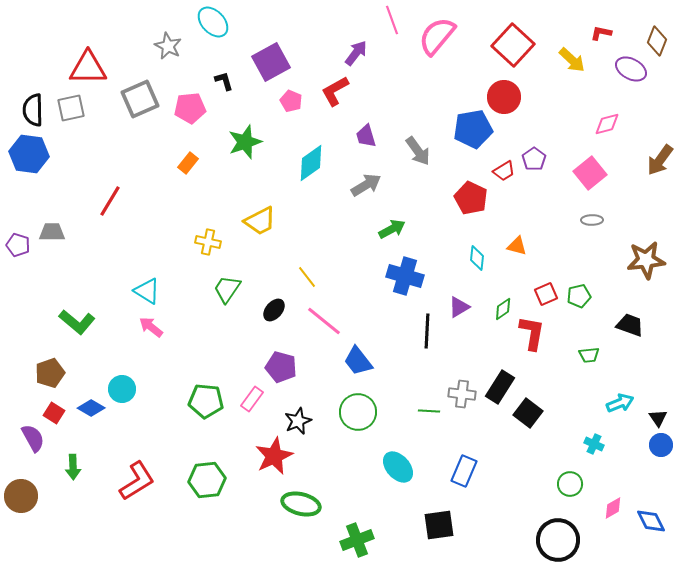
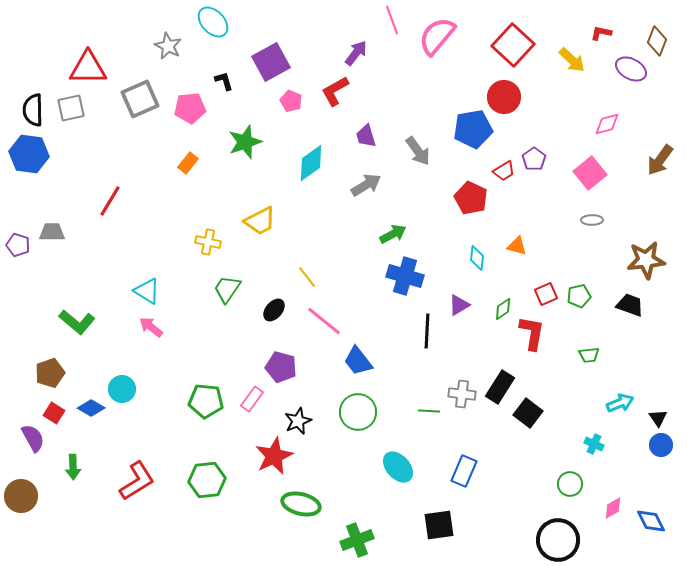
green arrow at (392, 229): moved 1 px right, 5 px down
purple triangle at (459, 307): moved 2 px up
black trapezoid at (630, 325): moved 20 px up
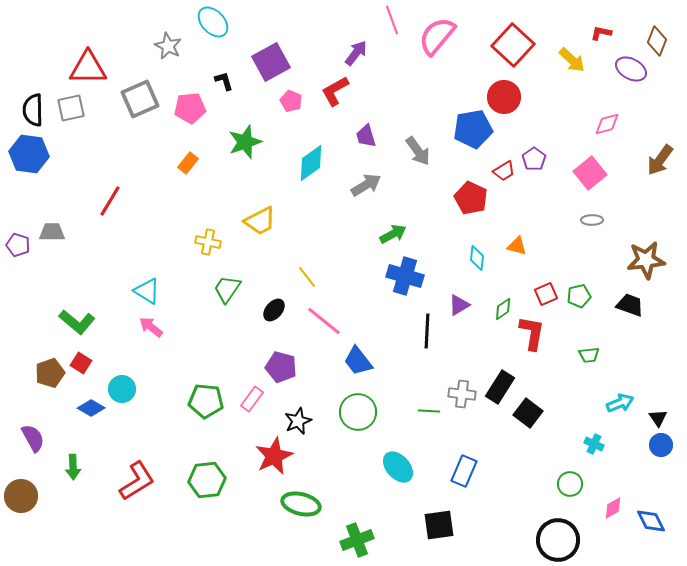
red square at (54, 413): moved 27 px right, 50 px up
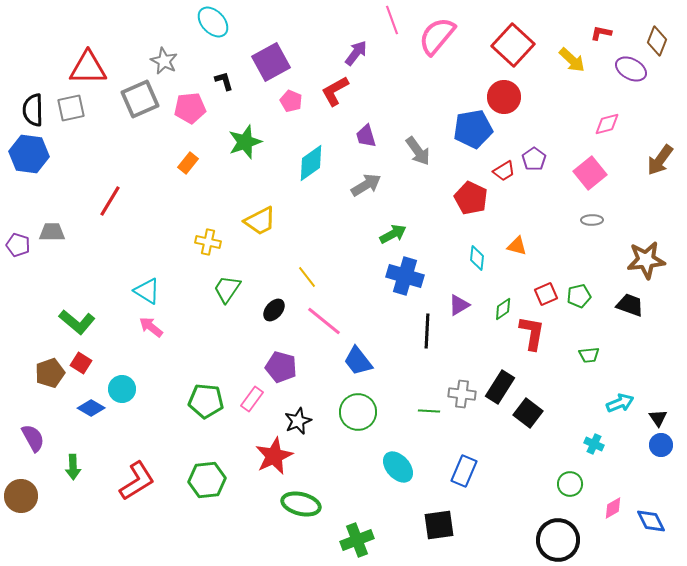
gray star at (168, 46): moved 4 px left, 15 px down
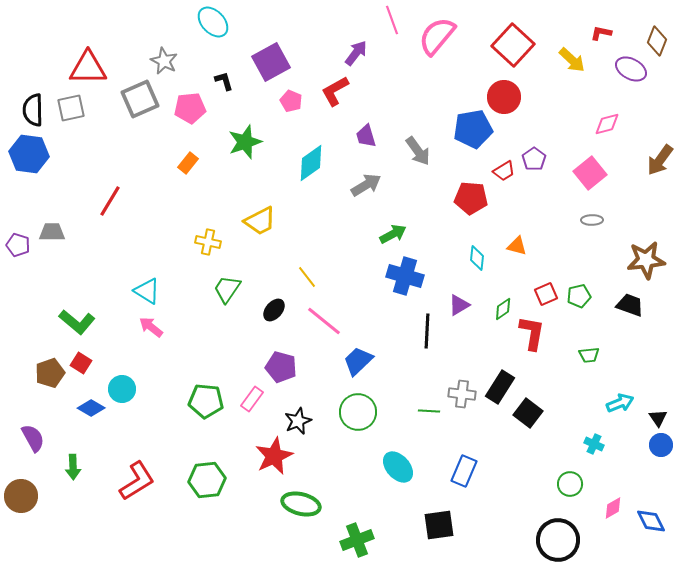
red pentagon at (471, 198): rotated 20 degrees counterclockwise
blue trapezoid at (358, 361): rotated 84 degrees clockwise
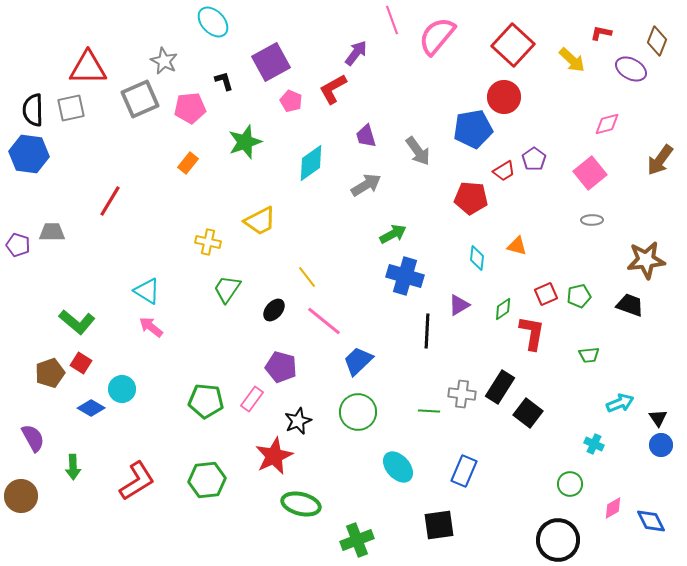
red L-shape at (335, 91): moved 2 px left, 2 px up
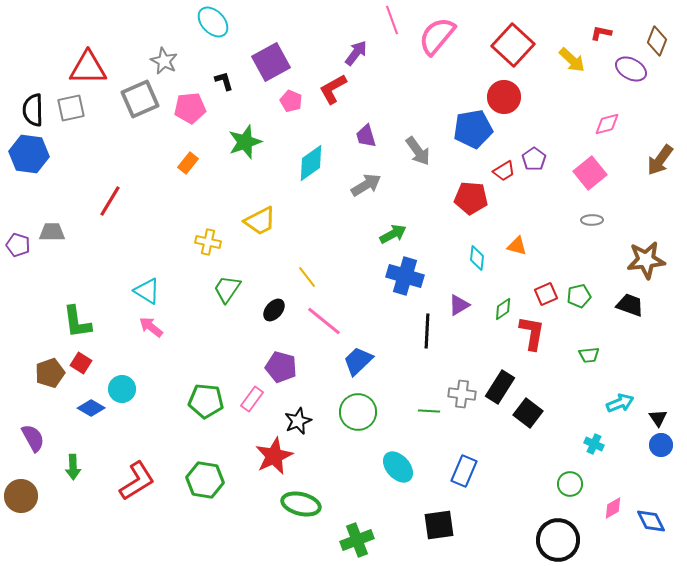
green L-shape at (77, 322): rotated 42 degrees clockwise
green hexagon at (207, 480): moved 2 px left; rotated 15 degrees clockwise
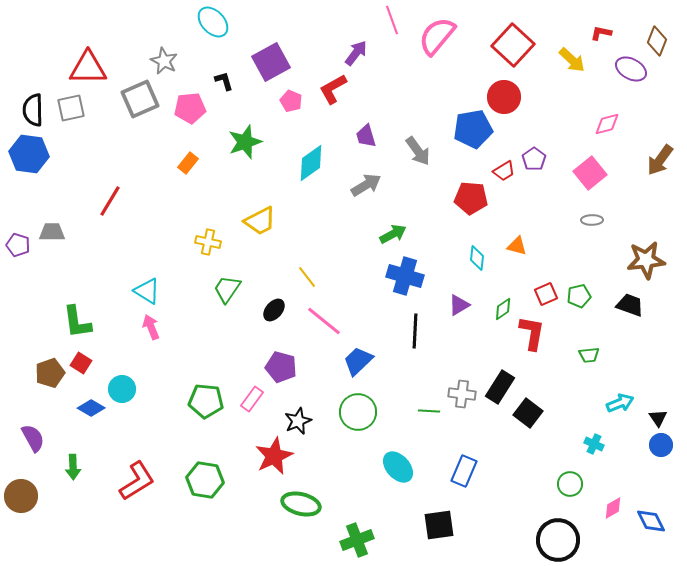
pink arrow at (151, 327): rotated 30 degrees clockwise
black line at (427, 331): moved 12 px left
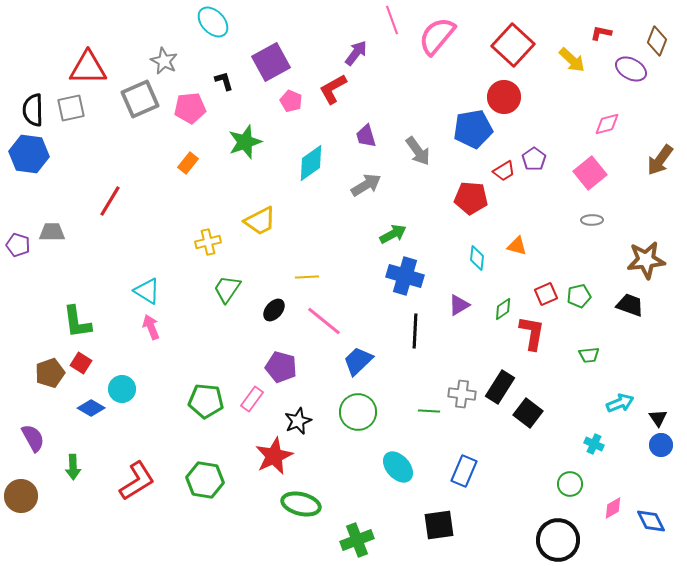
yellow cross at (208, 242): rotated 25 degrees counterclockwise
yellow line at (307, 277): rotated 55 degrees counterclockwise
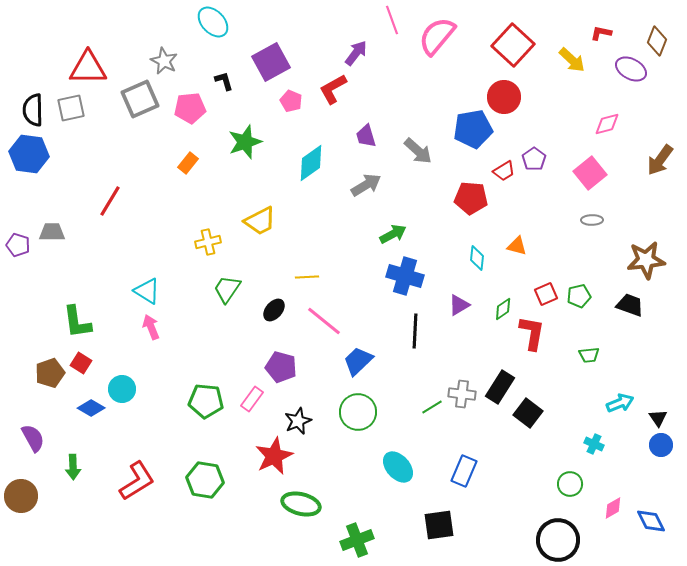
gray arrow at (418, 151): rotated 12 degrees counterclockwise
green line at (429, 411): moved 3 px right, 4 px up; rotated 35 degrees counterclockwise
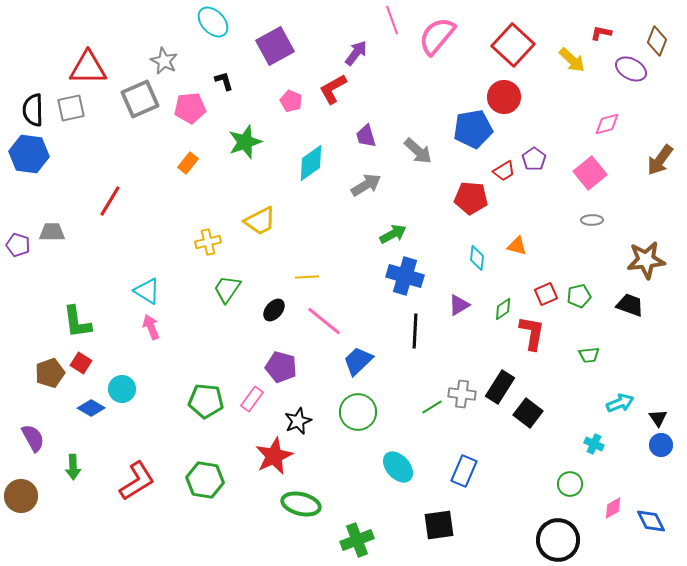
purple square at (271, 62): moved 4 px right, 16 px up
